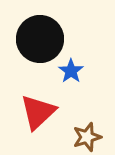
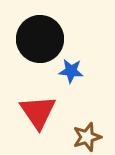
blue star: rotated 30 degrees counterclockwise
red triangle: rotated 21 degrees counterclockwise
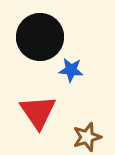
black circle: moved 2 px up
blue star: moved 1 px up
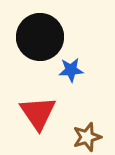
blue star: rotated 10 degrees counterclockwise
red triangle: moved 1 px down
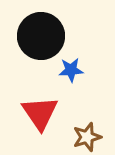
black circle: moved 1 px right, 1 px up
red triangle: moved 2 px right
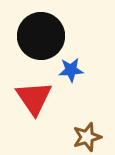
red triangle: moved 6 px left, 15 px up
